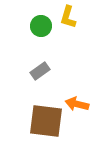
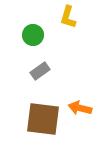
green circle: moved 8 px left, 9 px down
orange arrow: moved 3 px right, 4 px down
brown square: moved 3 px left, 2 px up
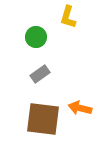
green circle: moved 3 px right, 2 px down
gray rectangle: moved 3 px down
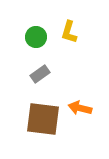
yellow L-shape: moved 1 px right, 15 px down
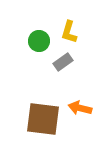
green circle: moved 3 px right, 4 px down
gray rectangle: moved 23 px right, 12 px up
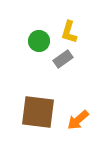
gray rectangle: moved 3 px up
orange arrow: moved 2 px left, 12 px down; rotated 55 degrees counterclockwise
brown square: moved 5 px left, 7 px up
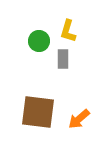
yellow L-shape: moved 1 px left, 1 px up
gray rectangle: rotated 54 degrees counterclockwise
orange arrow: moved 1 px right, 1 px up
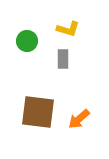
yellow L-shape: moved 2 px up; rotated 90 degrees counterclockwise
green circle: moved 12 px left
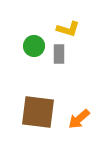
green circle: moved 7 px right, 5 px down
gray rectangle: moved 4 px left, 5 px up
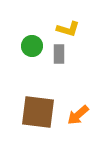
green circle: moved 2 px left
orange arrow: moved 1 px left, 4 px up
